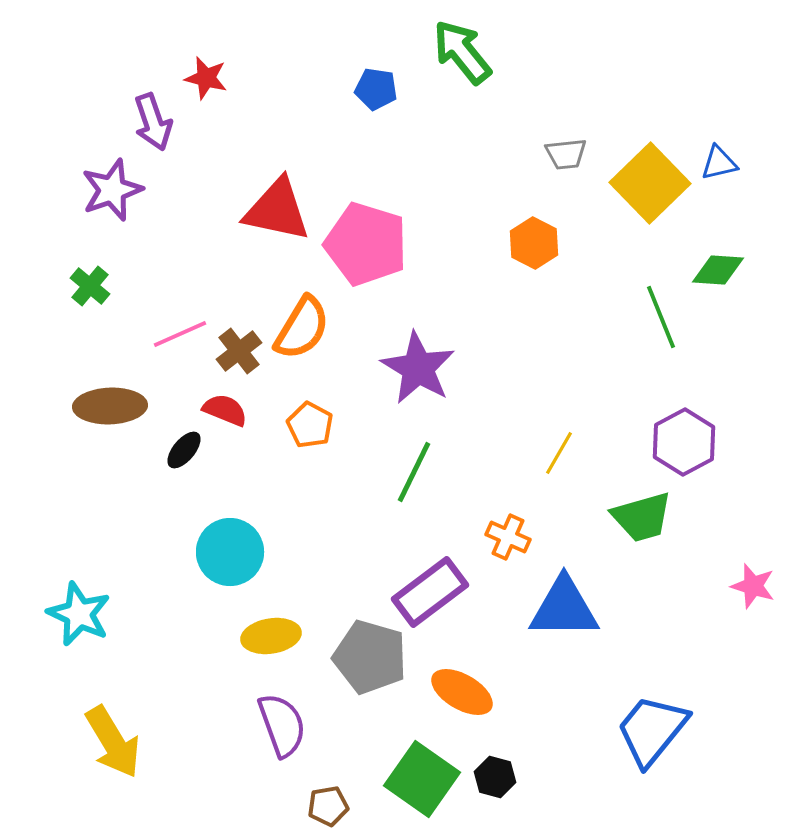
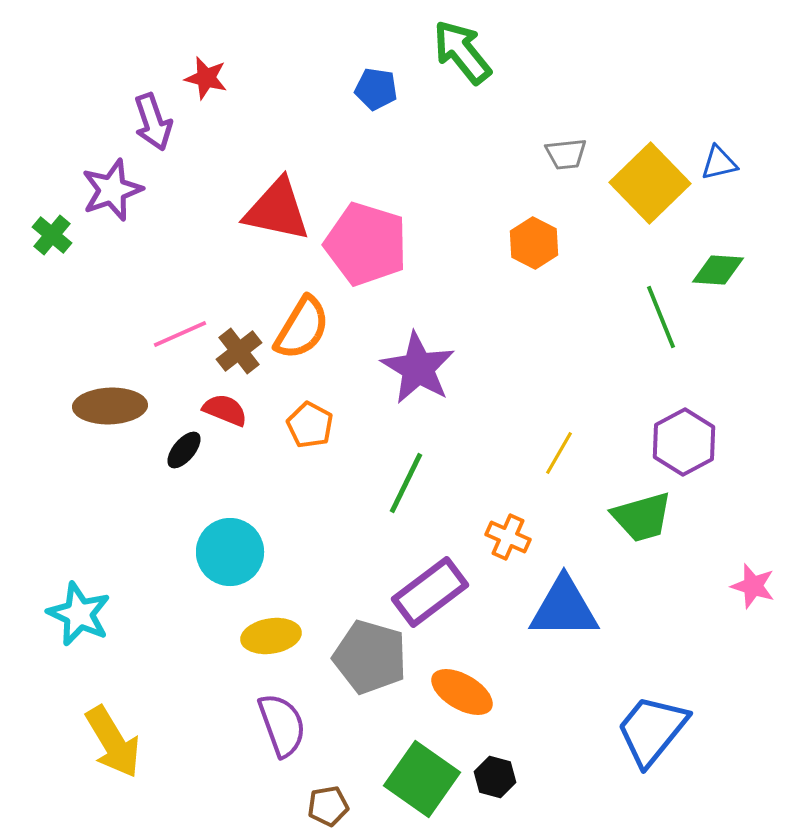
green cross at (90, 286): moved 38 px left, 51 px up
green line at (414, 472): moved 8 px left, 11 px down
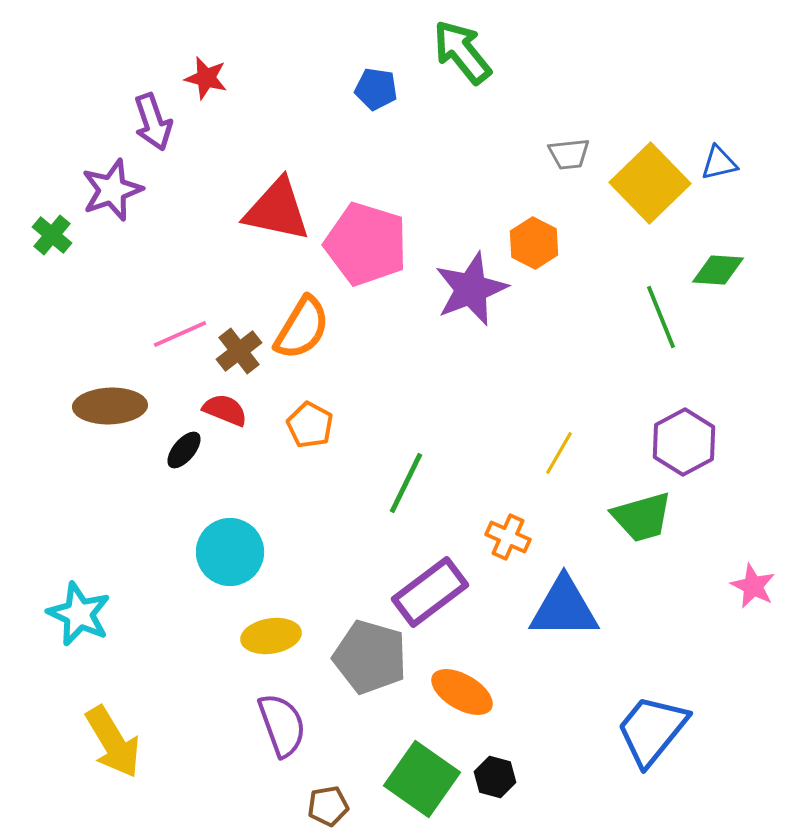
gray trapezoid at (566, 154): moved 3 px right
purple star at (418, 368): moved 53 px right, 79 px up; rotated 20 degrees clockwise
pink star at (753, 586): rotated 9 degrees clockwise
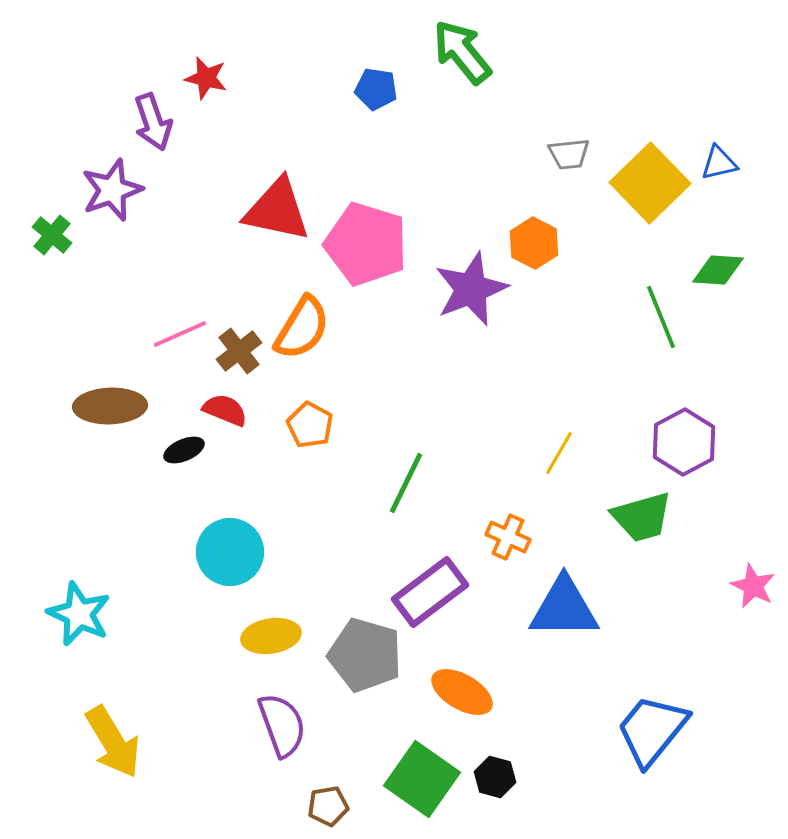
black ellipse at (184, 450): rotated 27 degrees clockwise
gray pentagon at (370, 657): moved 5 px left, 2 px up
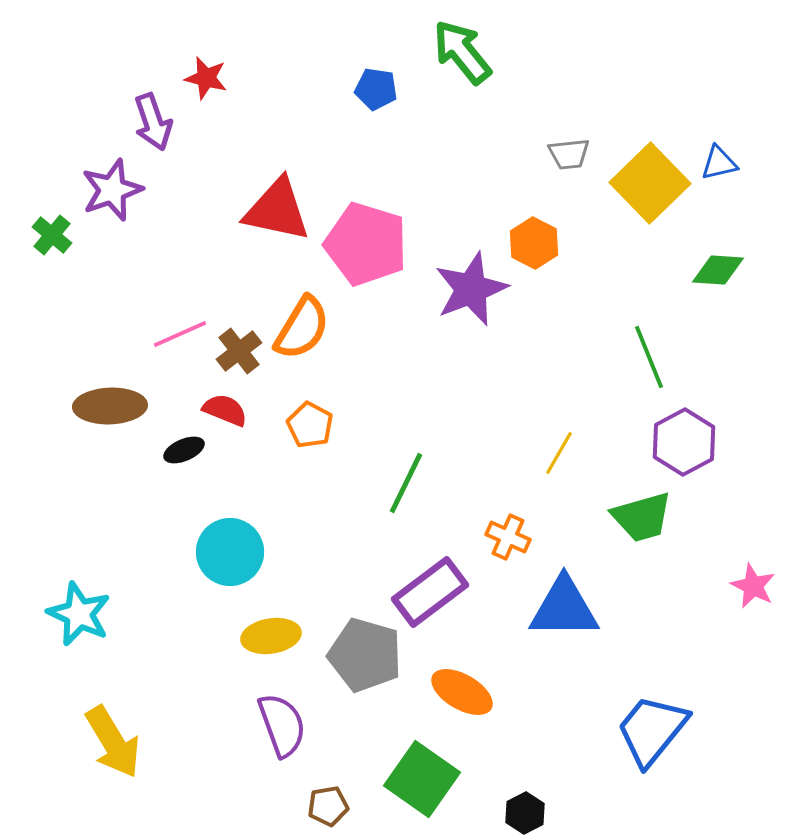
green line at (661, 317): moved 12 px left, 40 px down
black hexagon at (495, 777): moved 30 px right, 36 px down; rotated 18 degrees clockwise
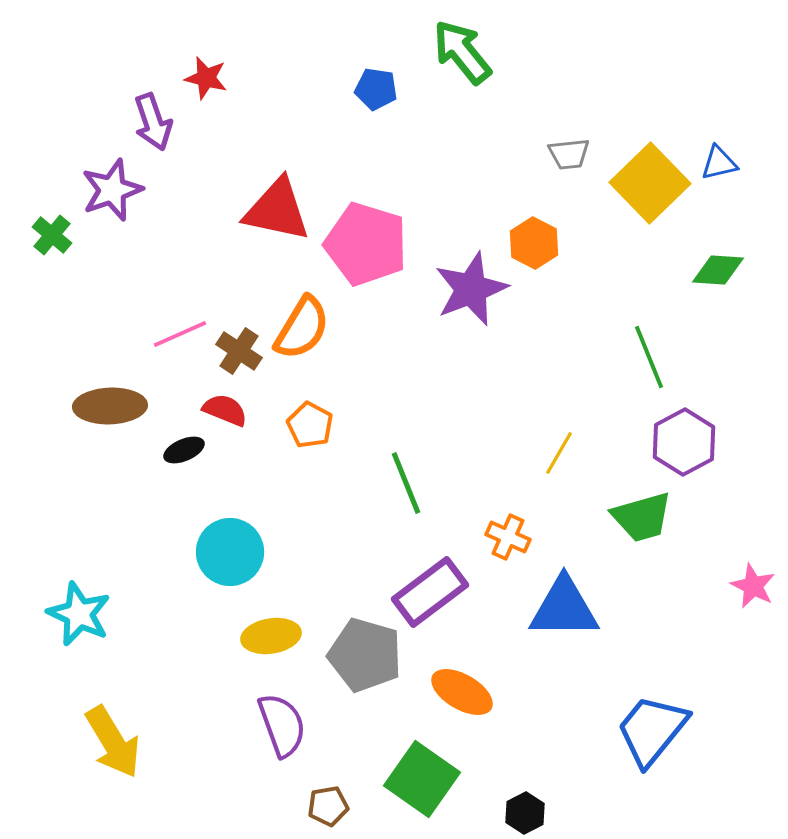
brown cross at (239, 351): rotated 18 degrees counterclockwise
green line at (406, 483): rotated 48 degrees counterclockwise
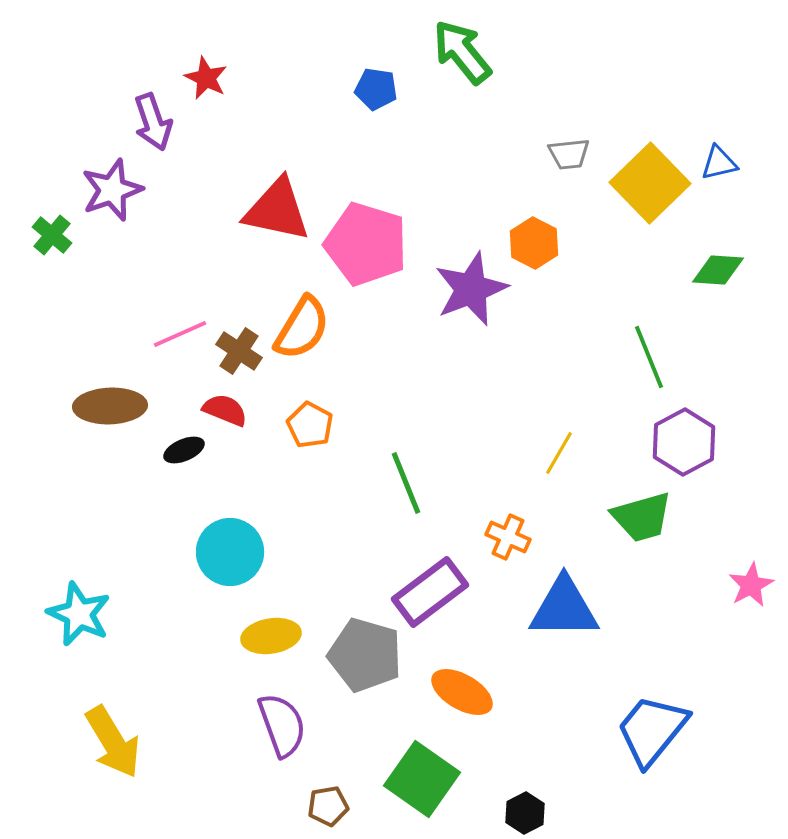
red star at (206, 78): rotated 12 degrees clockwise
pink star at (753, 586): moved 2 px left, 1 px up; rotated 18 degrees clockwise
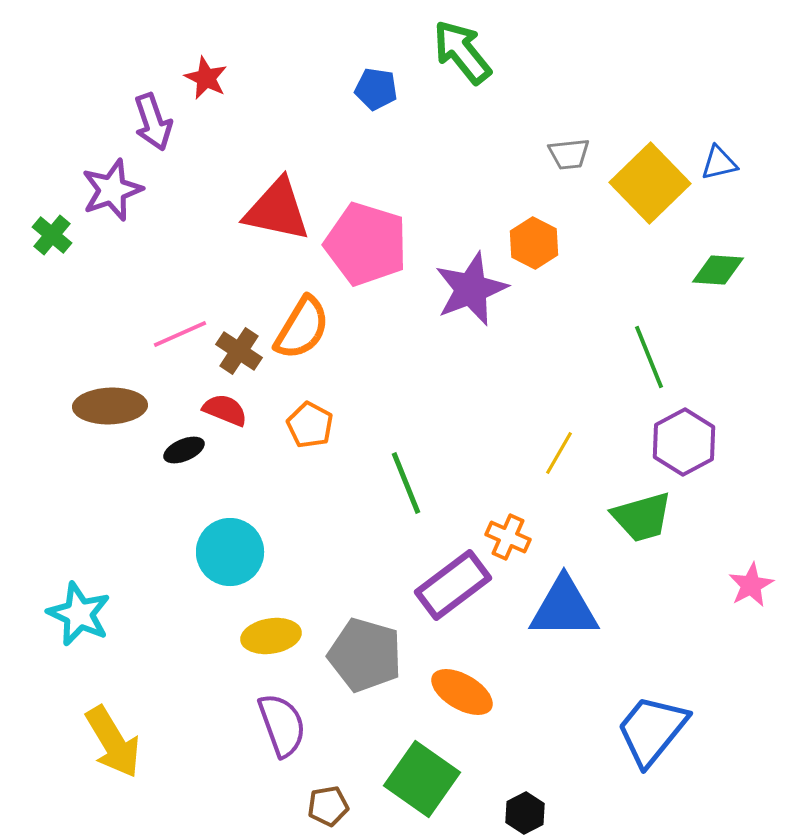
purple rectangle at (430, 592): moved 23 px right, 7 px up
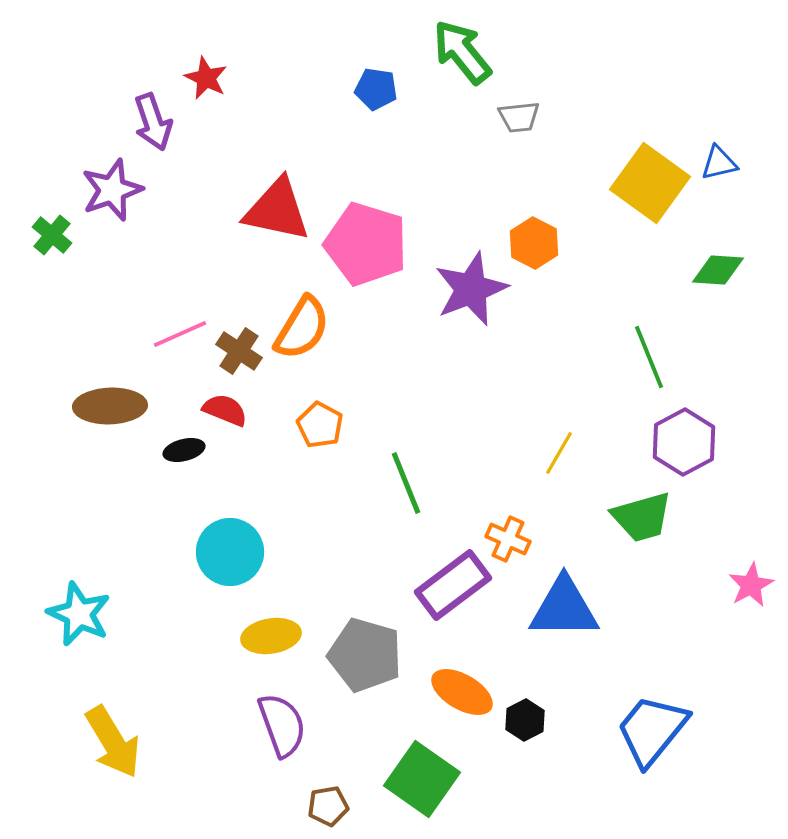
gray trapezoid at (569, 154): moved 50 px left, 37 px up
yellow square at (650, 183): rotated 10 degrees counterclockwise
orange pentagon at (310, 425): moved 10 px right
black ellipse at (184, 450): rotated 9 degrees clockwise
orange cross at (508, 537): moved 2 px down
black hexagon at (525, 813): moved 93 px up
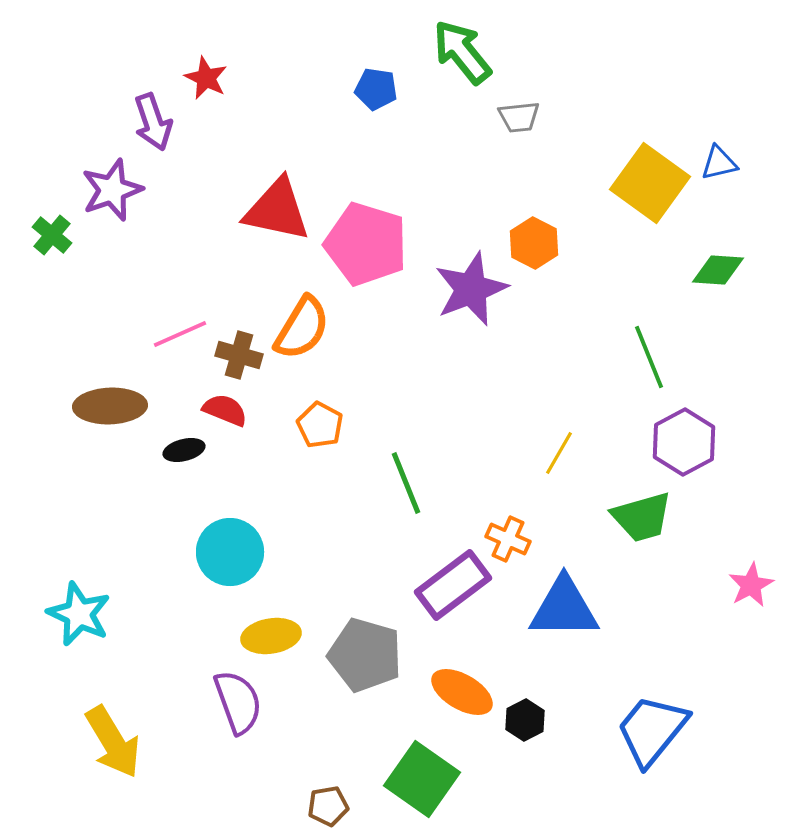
brown cross at (239, 351): moved 4 px down; rotated 18 degrees counterclockwise
purple semicircle at (282, 725): moved 44 px left, 23 px up
